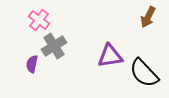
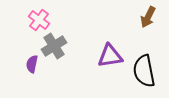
black semicircle: moved 2 px up; rotated 32 degrees clockwise
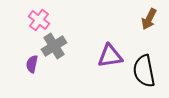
brown arrow: moved 1 px right, 2 px down
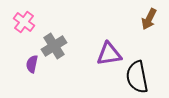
pink cross: moved 15 px left, 2 px down
purple triangle: moved 1 px left, 2 px up
black semicircle: moved 7 px left, 6 px down
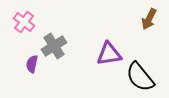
black semicircle: moved 3 px right; rotated 28 degrees counterclockwise
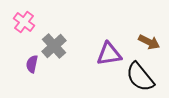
brown arrow: moved 23 px down; rotated 90 degrees counterclockwise
gray cross: rotated 10 degrees counterclockwise
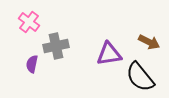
pink cross: moved 5 px right
gray cross: moved 2 px right; rotated 30 degrees clockwise
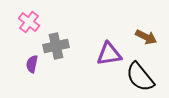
brown arrow: moved 3 px left, 5 px up
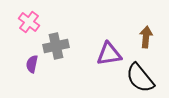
brown arrow: rotated 110 degrees counterclockwise
black semicircle: moved 1 px down
